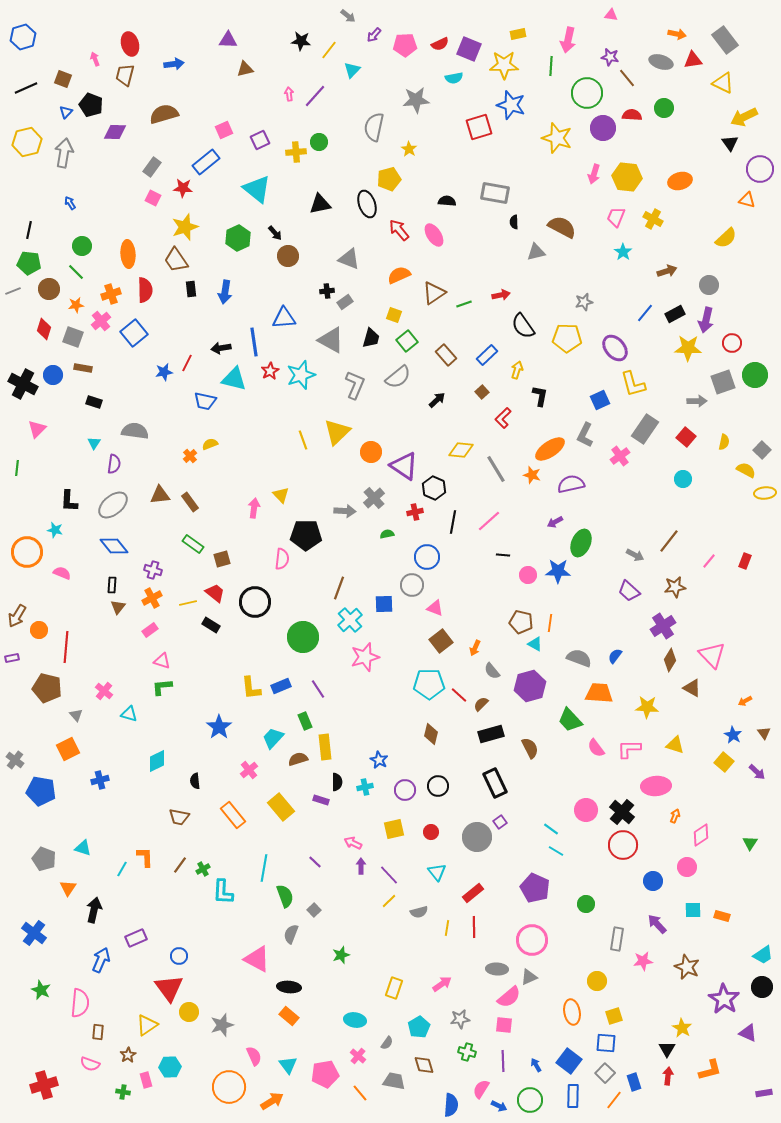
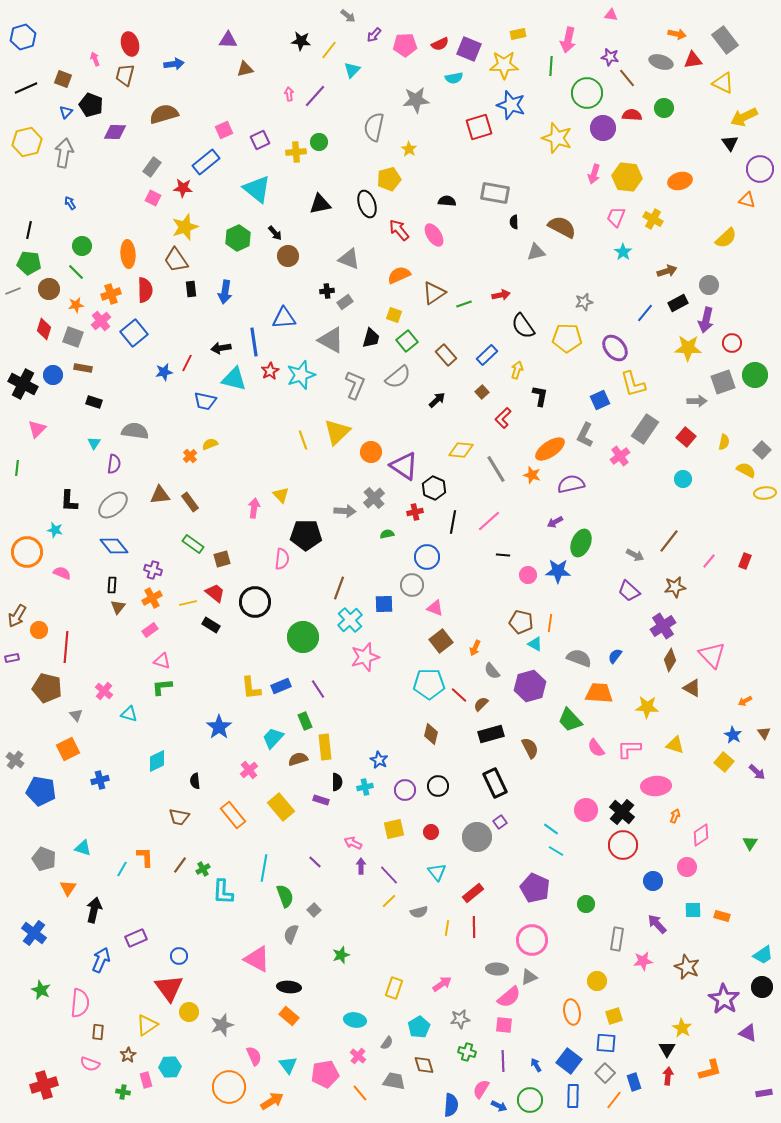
black rectangle at (675, 314): moved 3 px right, 11 px up
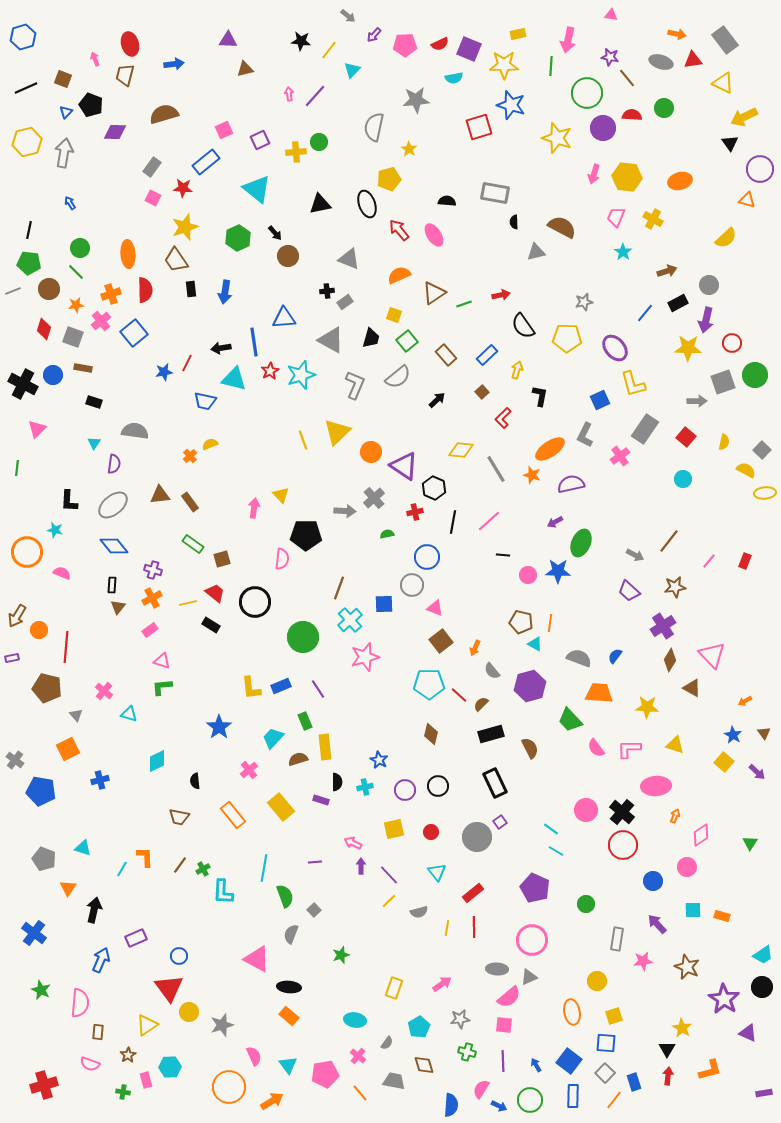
green circle at (82, 246): moved 2 px left, 2 px down
purple line at (315, 862): rotated 48 degrees counterclockwise
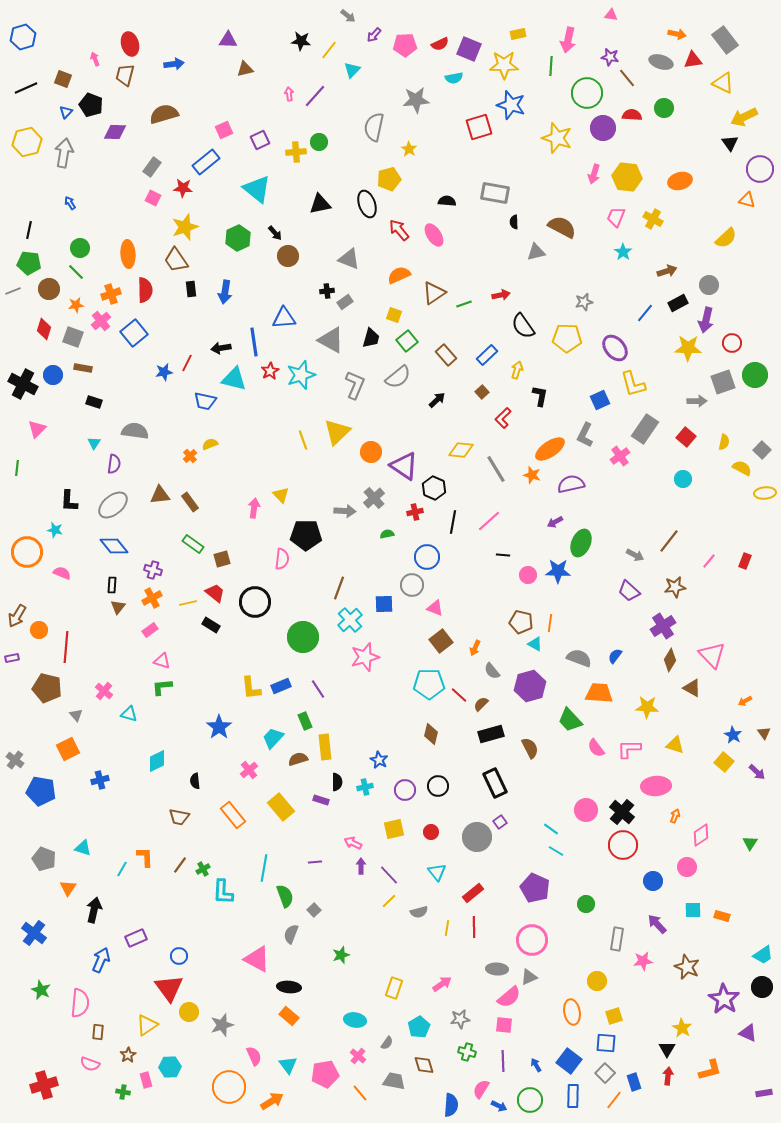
yellow semicircle at (746, 470): moved 4 px left, 2 px up
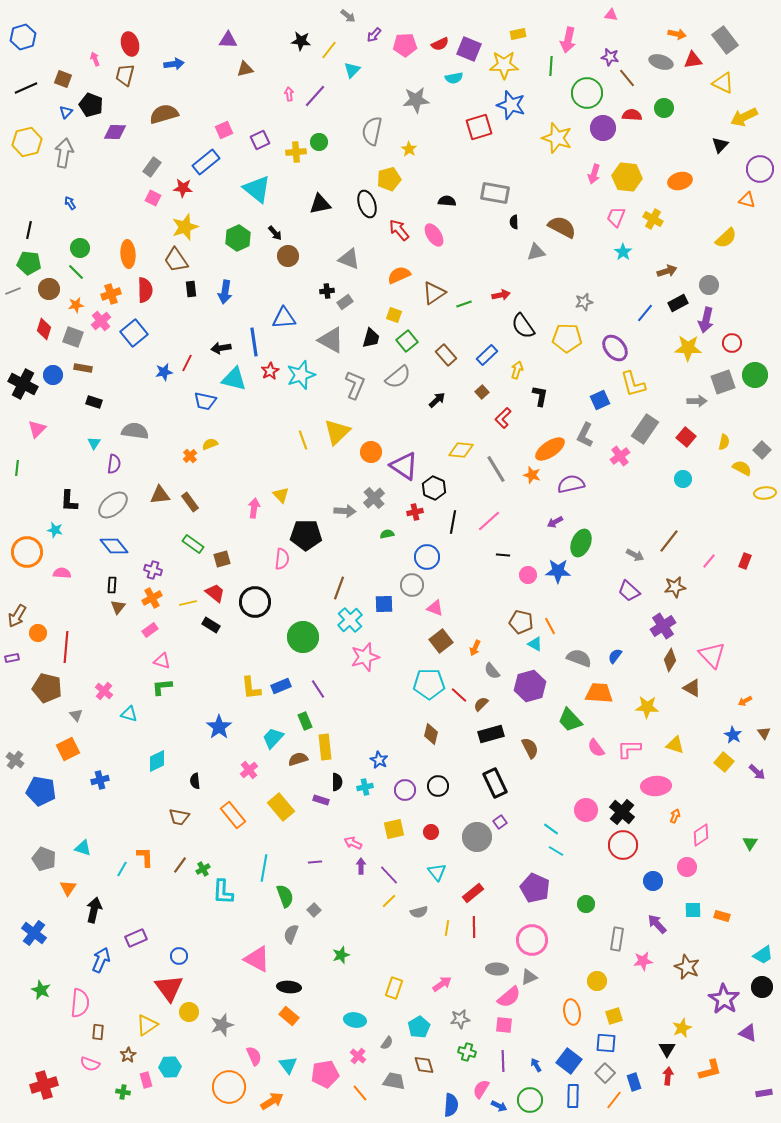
gray semicircle at (374, 127): moved 2 px left, 4 px down
black triangle at (730, 143): moved 10 px left, 2 px down; rotated 18 degrees clockwise
pink semicircle at (62, 573): rotated 18 degrees counterclockwise
orange line at (550, 623): moved 3 px down; rotated 36 degrees counterclockwise
orange circle at (39, 630): moved 1 px left, 3 px down
yellow star at (682, 1028): rotated 18 degrees clockwise
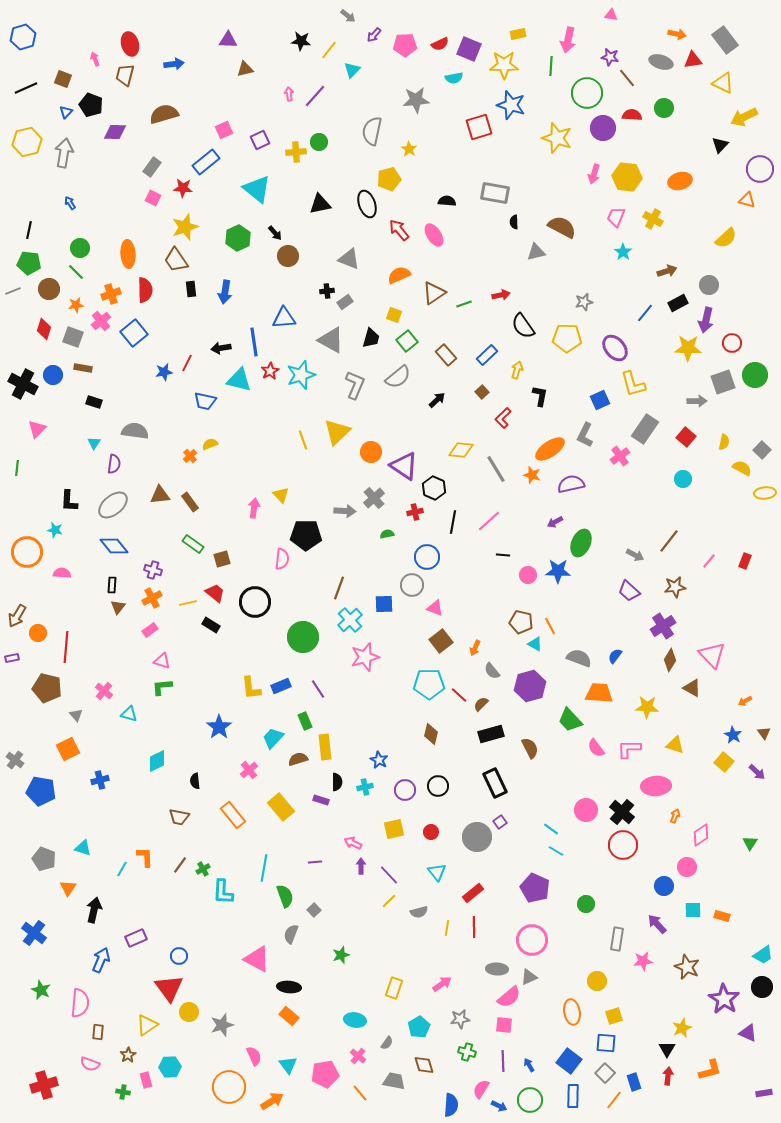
cyan triangle at (234, 379): moved 5 px right, 1 px down
blue circle at (653, 881): moved 11 px right, 5 px down
blue arrow at (536, 1065): moved 7 px left
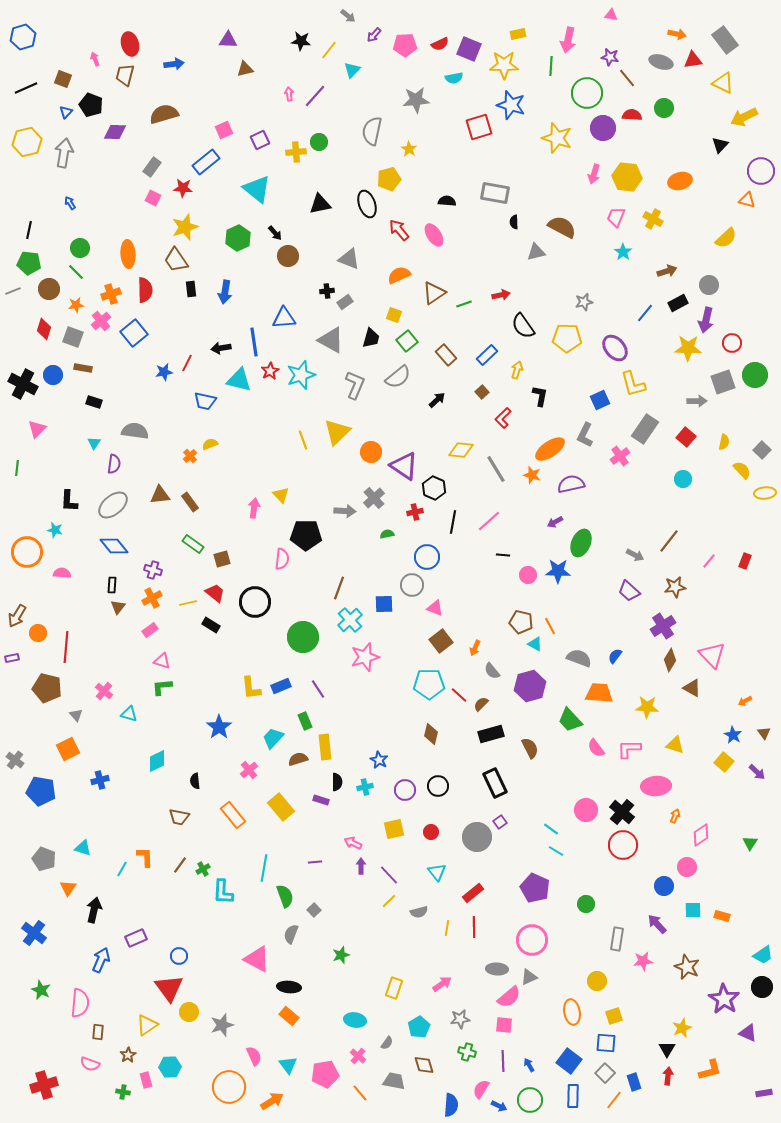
purple circle at (760, 169): moved 1 px right, 2 px down
yellow semicircle at (742, 468): moved 2 px down; rotated 18 degrees clockwise
